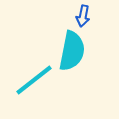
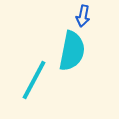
cyan line: rotated 24 degrees counterclockwise
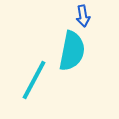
blue arrow: rotated 20 degrees counterclockwise
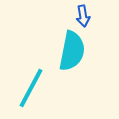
cyan line: moved 3 px left, 8 px down
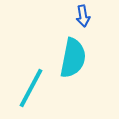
cyan semicircle: moved 1 px right, 7 px down
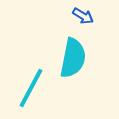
blue arrow: rotated 50 degrees counterclockwise
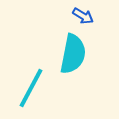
cyan semicircle: moved 4 px up
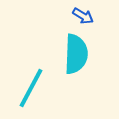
cyan semicircle: moved 3 px right; rotated 9 degrees counterclockwise
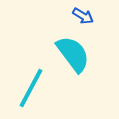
cyan semicircle: moved 3 px left; rotated 39 degrees counterclockwise
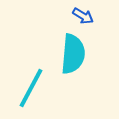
cyan semicircle: rotated 42 degrees clockwise
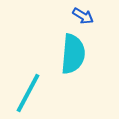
cyan line: moved 3 px left, 5 px down
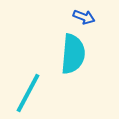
blue arrow: moved 1 px right, 1 px down; rotated 10 degrees counterclockwise
